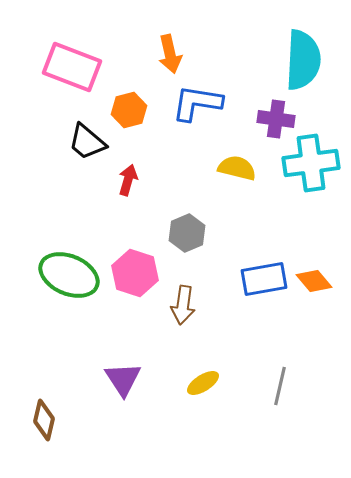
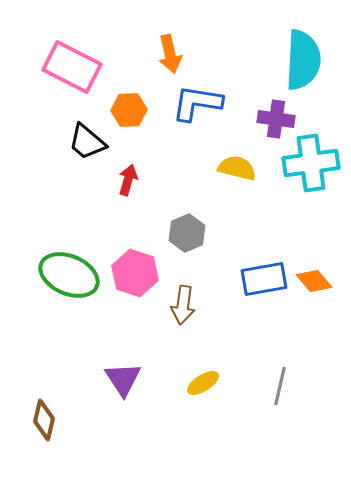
pink rectangle: rotated 6 degrees clockwise
orange hexagon: rotated 12 degrees clockwise
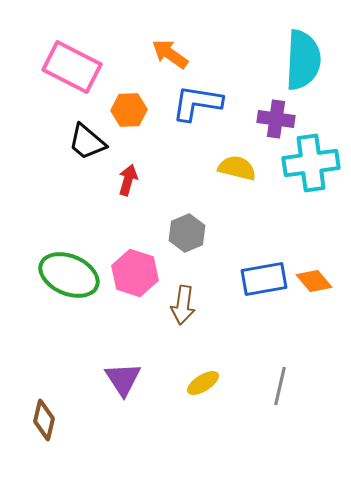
orange arrow: rotated 138 degrees clockwise
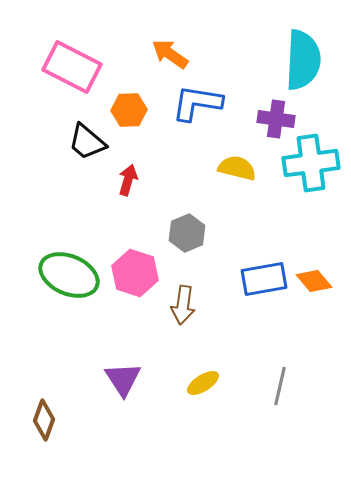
brown diamond: rotated 6 degrees clockwise
